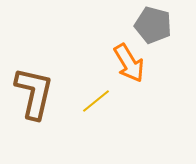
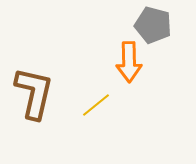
orange arrow: moved 1 px up; rotated 30 degrees clockwise
yellow line: moved 4 px down
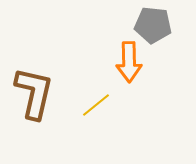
gray pentagon: rotated 9 degrees counterclockwise
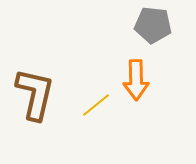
orange arrow: moved 7 px right, 18 px down
brown L-shape: moved 1 px right, 1 px down
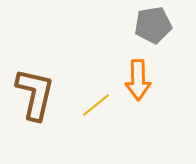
gray pentagon: rotated 15 degrees counterclockwise
orange arrow: moved 2 px right
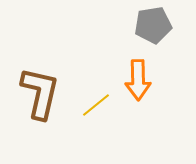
brown L-shape: moved 5 px right, 1 px up
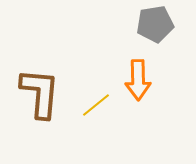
gray pentagon: moved 2 px right, 1 px up
brown L-shape: rotated 8 degrees counterclockwise
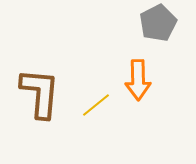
gray pentagon: moved 3 px right, 1 px up; rotated 18 degrees counterclockwise
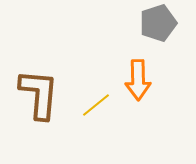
gray pentagon: rotated 9 degrees clockwise
brown L-shape: moved 1 px left, 1 px down
